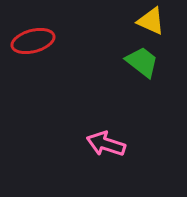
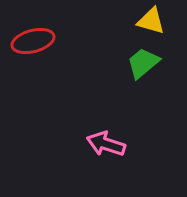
yellow triangle: rotated 8 degrees counterclockwise
green trapezoid: moved 1 px right, 1 px down; rotated 78 degrees counterclockwise
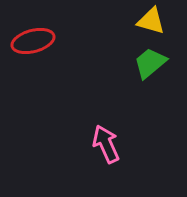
green trapezoid: moved 7 px right
pink arrow: rotated 48 degrees clockwise
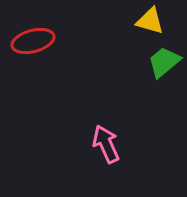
yellow triangle: moved 1 px left
green trapezoid: moved 14 px right, 1 px up
